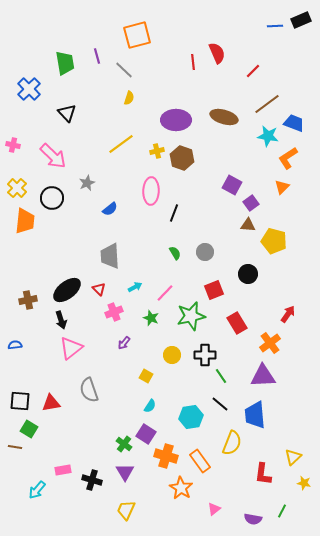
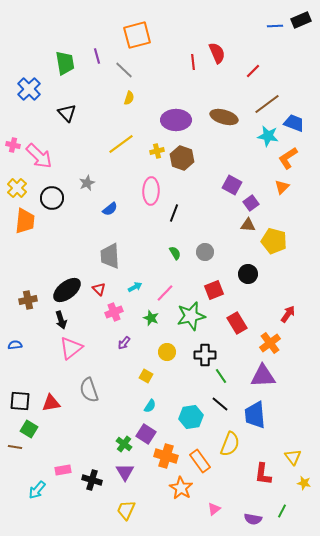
pink arrow at (53, 156): moved 14 px left
yellow circle at (172, 355): moved 5 px left, 3 px up
yellow semicircle at (232, 443): moved 2 px left, 1 px down
yellow triangle at (293, 457): rotated 24 degrees counterclockwise
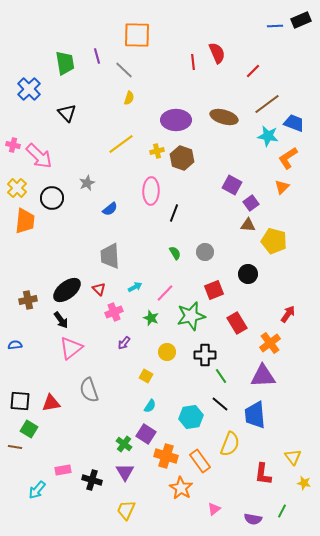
orange square at (137, 35): rotated 16 degrees clockwise
black arrow at (61, 320): rotated 18 degrees counterclockwise
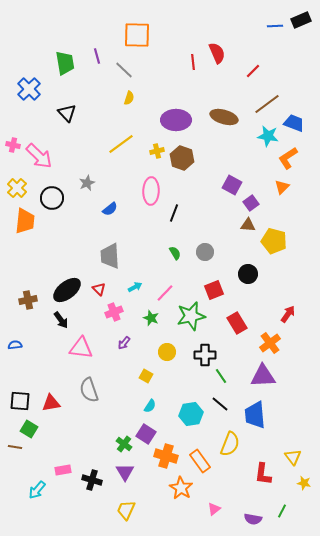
pink triangle at (71, 348): moved 10 px right; rotated 45 degrees clockwise
cyan hexagon at (191, 417): moved 3 px up
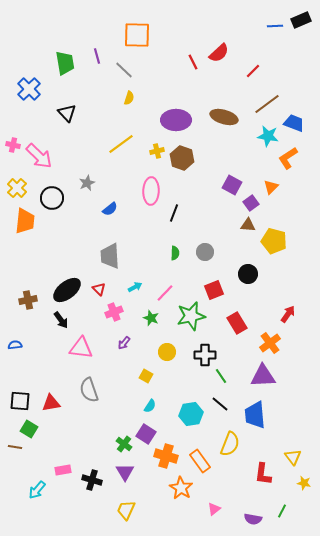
red semicircle at (217, 53): moved 2 px right; rotated 70 degrees clockwise
red line at (193, 62): rotated 21 degrees counterclockwise
orange triangle at (282, 187): moved 11 px left
green semicircle at (175, 253): rotated 32 degrees clockwise
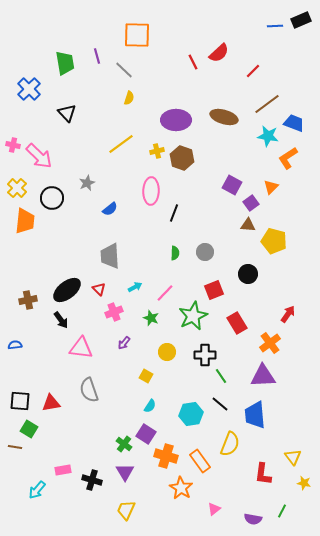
green star at (191, 316): moved 2 px right; rotated 12 degrees counterclockwise
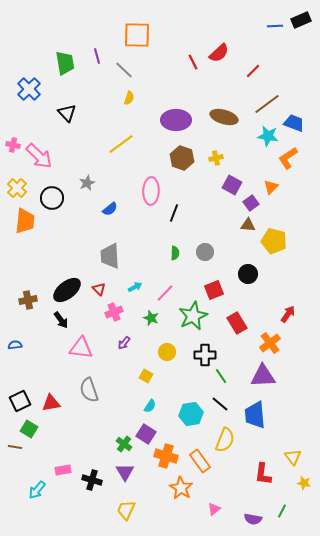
yellow cross at (157, 151): moved 59 px right, 7 px down
black square at (20, 401): rotated 30 degrees counterclockwise
yellow semicircle at (230, 444): moved 5 px left, 4 px up
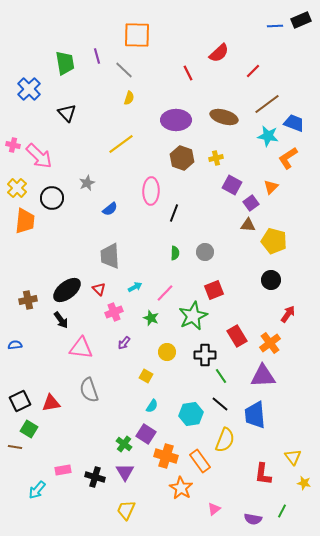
red line at (193, 62): moved 5 px left, 11 px down
black circle at (248, 274): moved 23 px right, 6 px down
red rectangle at (237, 323): moved 13 px down
cyan semicircle at (150, 406): moved 2 px right
black cross at (92, 480): moved 3 px right, 3 px up
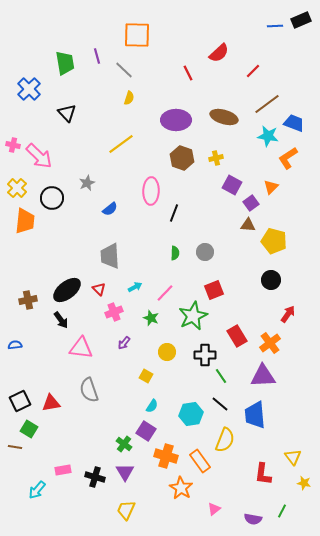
purple square at (146, 434): moved 3 px up
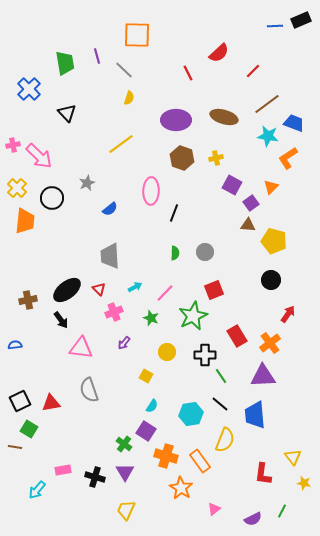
pink cross at (13, 145): rotated 24 degrees counterclockwise
purple semicircle at (253, 519): rotated 36 degrees counterclockwise
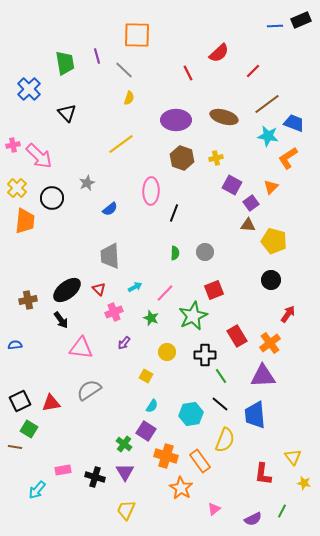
gray semicircle at (89, 390): rotated 75 degrees clockwise
